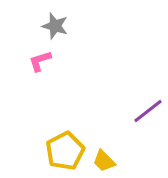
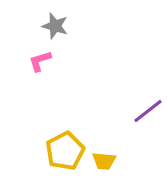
yellow trapezoid: rotated 40 degrees counterclockwise
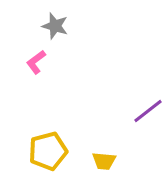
pink L-shape: moved 4 px left, 1 px down; rotated 20 degrees counterclockwise
yellow pentagon: moved 17 px left; rotated 12 degrees clockwise
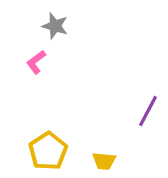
purple line: rotated 24 degrees counterclockwise
yellow pentagon: rotated 18 degrees counterclockwise
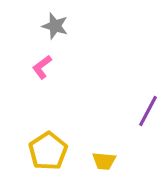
pink L-shape: moved 6 px right, 5 px down
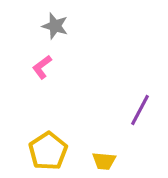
purple line: moved 8 px left, 1 px up
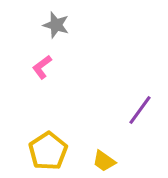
gray star: moved 1 px right, 1 px up
purple line: rotated 8 degrees clockwise
yellow trapezoid: rotated 30 degrees clockwise
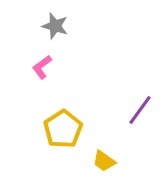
gray star: moved 1 px left, 1 px down
yellow pentagon: moved 15 px right, 22 px up
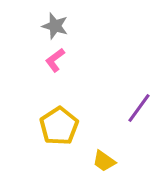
pink L-shape: moved 13 px right, 7 px up
purple line: moved 1 px left, 2 px up
yellow pentagon: moved 4 px left, 3 px up
